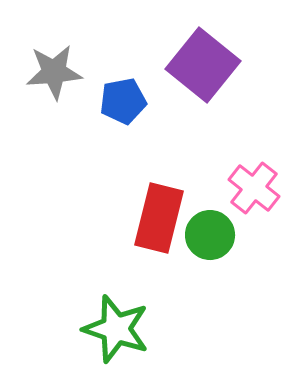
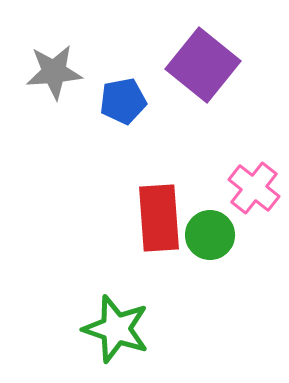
red rectangle: rotated 18 degrees counterclockwise
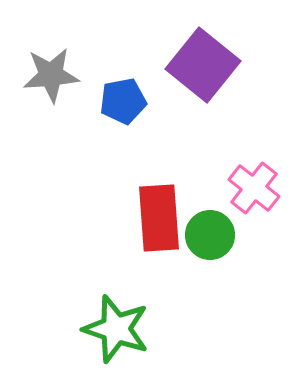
gray star: moved 3 px left, 3 px down
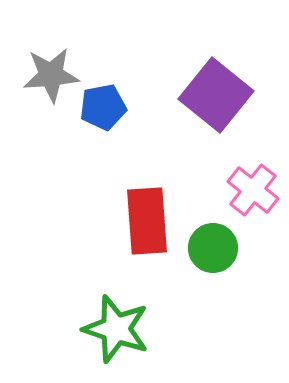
purple square: moved 13 px right, 30 px down
blue pentagon: moved 20 px left, 6 px down
pink cross: moved 1 px left, 2 px down
red rectangle: moved 12 px left, 3 px down
green circle: moved 3 px right, 13 px down
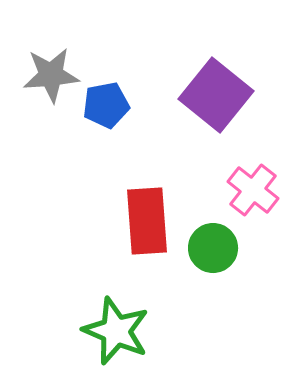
blue pentagon: moved 3 px right, 2 px up
green star: moved 2 px down; rotated 4 degrees clockwise
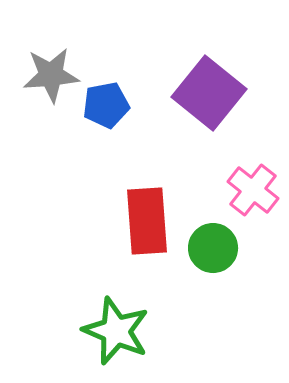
purple square: moved 7 px left, 2 px up
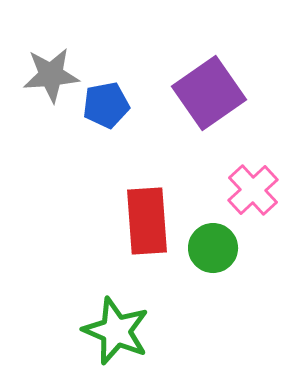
purple square: rotated 16 degrees clockwise
pink cross: rotated 9 degrees clockwise
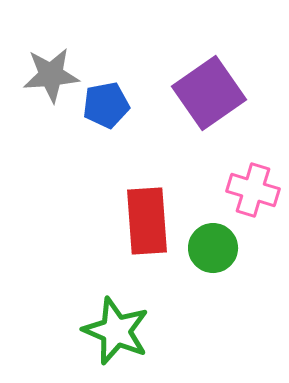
pink cross: rotated 30 degrees counterclockwise
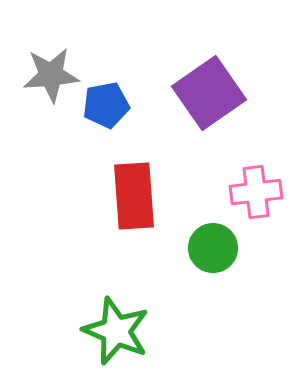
pink cross: moved 3 px right, 2 px down; rotated 24 degrees counterclockwise
red rectangle: moved 13 px left, 25 px up
